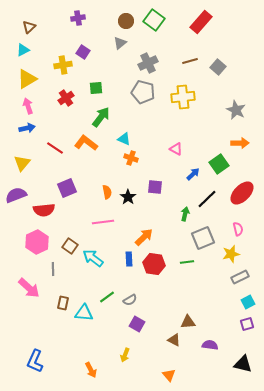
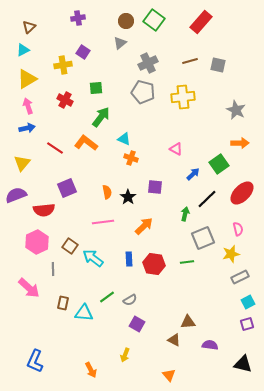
gray square at (218, 67): moved 2 px up; rotated 28 degrees counterclockwise
red cross at (66, 98): moved 1 px left, 2 px down; rotated 28 degrees counterclockwise
orange arrow at (144, 237): moved 11 px up
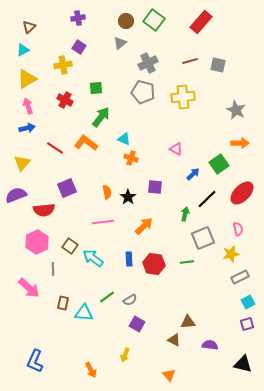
purple square at (83, 52): moved 4 px left, 5 px up
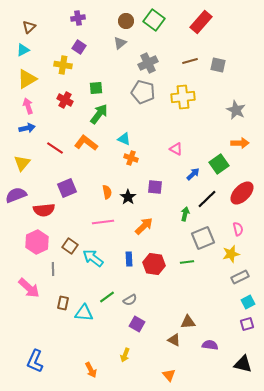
yellow cross at (63, 65): rotated 18 degrees clockwise
green arrow at (101, 117): moved 2 px left, 3 px up
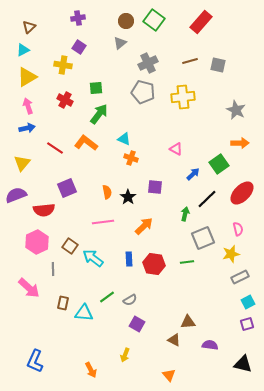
yellow triangle at (27, 79): moved 2 px up
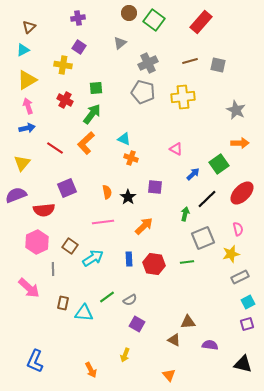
brown circle at (126, 21): moved 3 px right, 8 px up
yellow triangle at (27, 77): moved 3 px down
green arrow at (99, 114): moved 7 px left
orange L-shape at (86, 143): rotated 80 degrees counterclockwise
cyan arrow at (93, 258): rotated 110 degrees clockwise
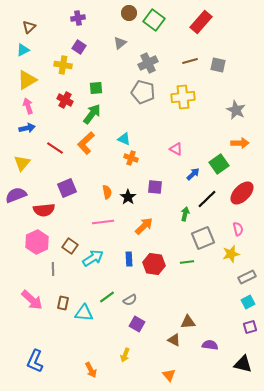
gray rectangle at (240, 277): moved 7 px right
pink arrow at (29, 288): moved 3 px right, 12 px down
purple square at (247, 324): moved 3 px right, 3 px down
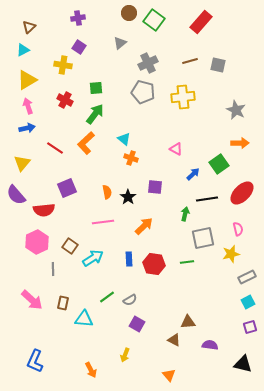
green arrow at (92, 114): moved 3 px right
cyan triangle at (124, 139): rotated 16 degrees clockwise
purple semicircle at (16, 195): rotated 110 degrees counterclockwise
black line at (207, 199): rotated 35 degrees clockwise
gray square at (203, 238): rotated 10 degrees clockwise
cyan triangle at (84, 313): moved 6 px down
